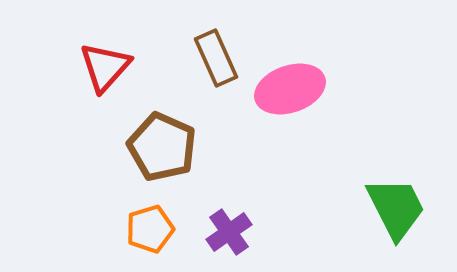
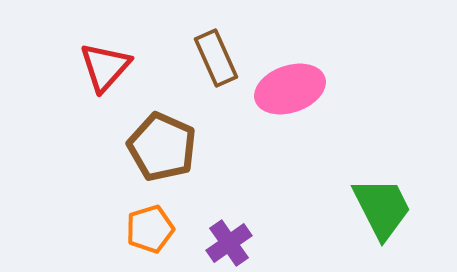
green trapezoid: moved 14 px left
purple cross: moved 11 px down
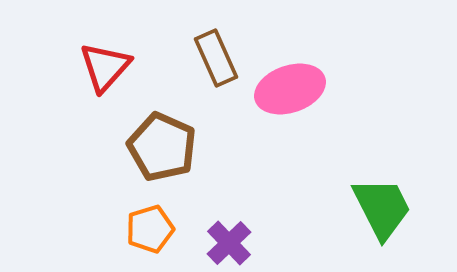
purple cross: rotated 9 degrees counterclockwise
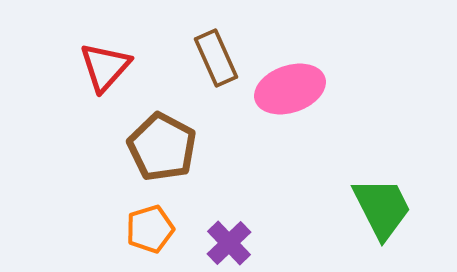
brown pentagon: rotated 4 degrees clockwise
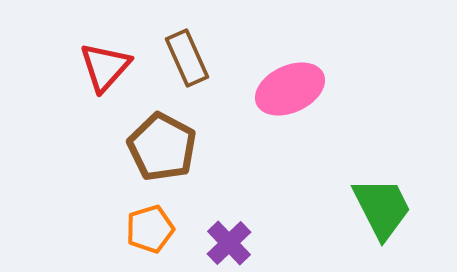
brown rectangle: moved 29 px left
pink ellipse: rotated 6 degrees counterclockwise
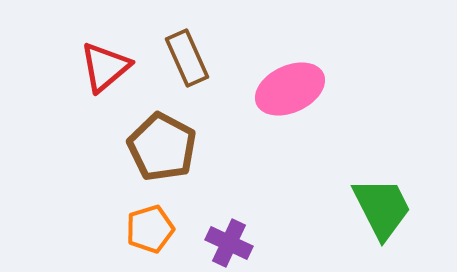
red triangle: rotated 8 degrees clockwise
purple cross: rotated 21 degrees counterclockwise
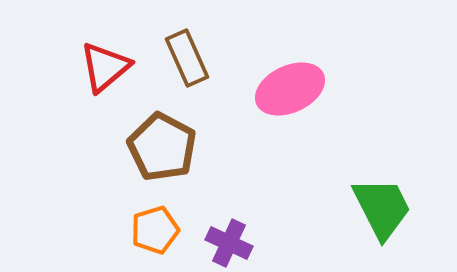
orange pentagon: moved 5 px right, 1 px down
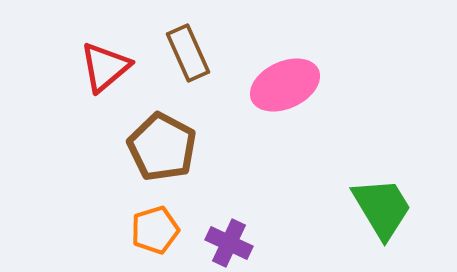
brown rectangle: moved 1 px right, 5 px up
pink ellipse: moved 5 px left, 4 px up
green trapezoid: rotated 4 degrees counterclockwise
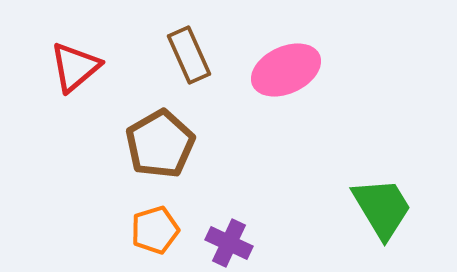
brown rectangle: moved 1 px right, 2 px down
red triangle: moved 30 px left
pink ellipse: moved 1 px right, 15 px up
brown pentagon: moved 2 px left, 3 px up; rotated 14 degrees clockwise
